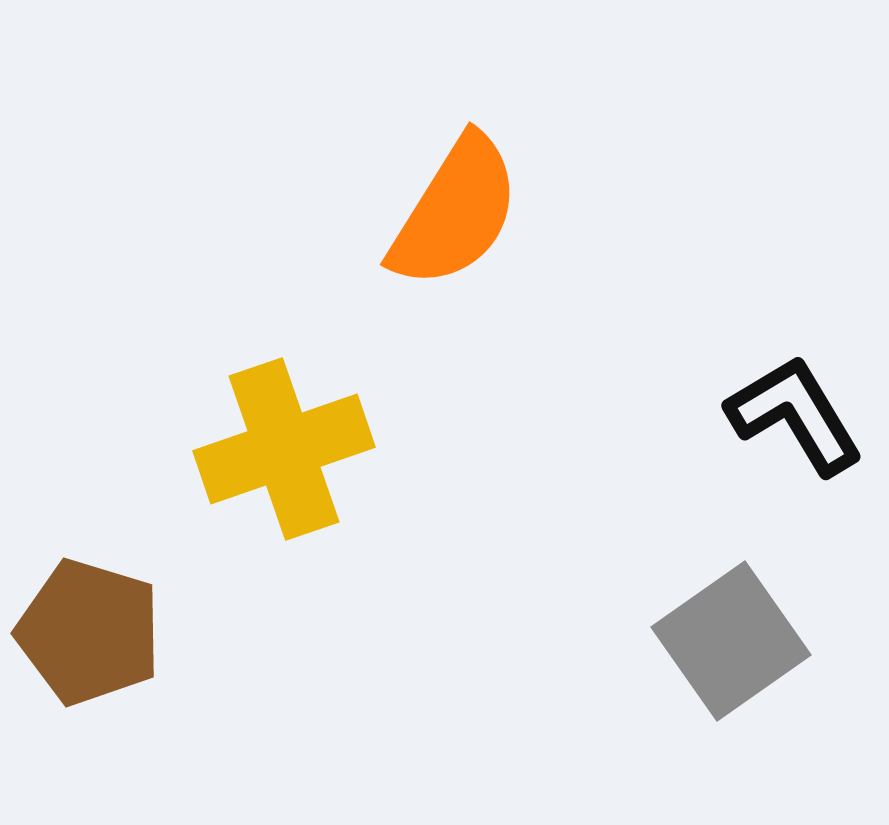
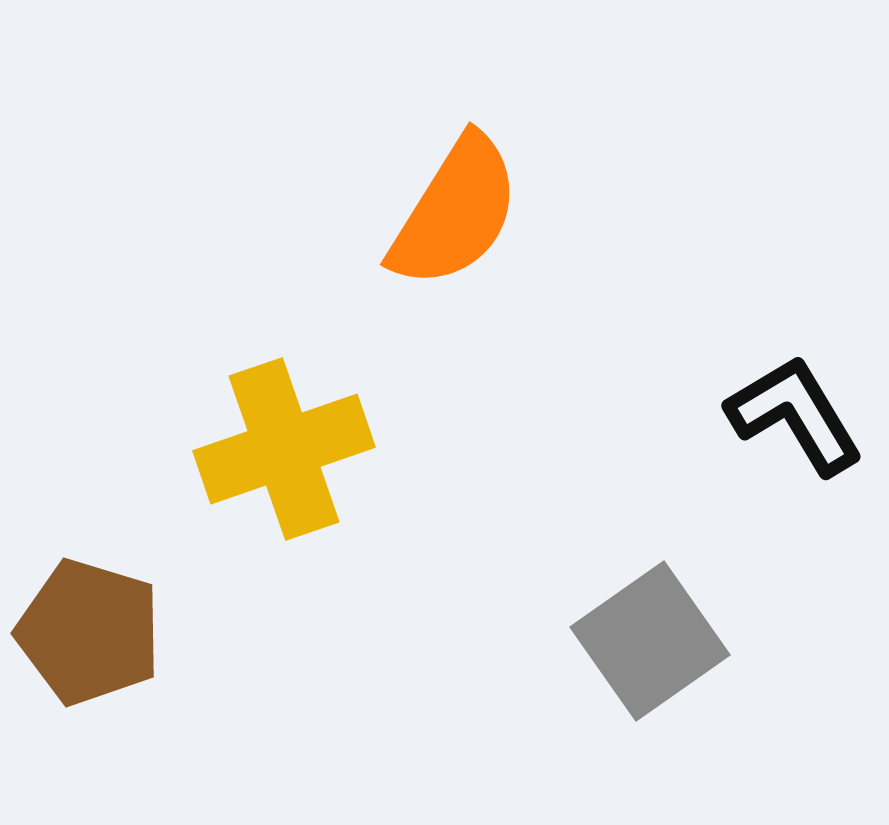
gray square: moved 81 px left
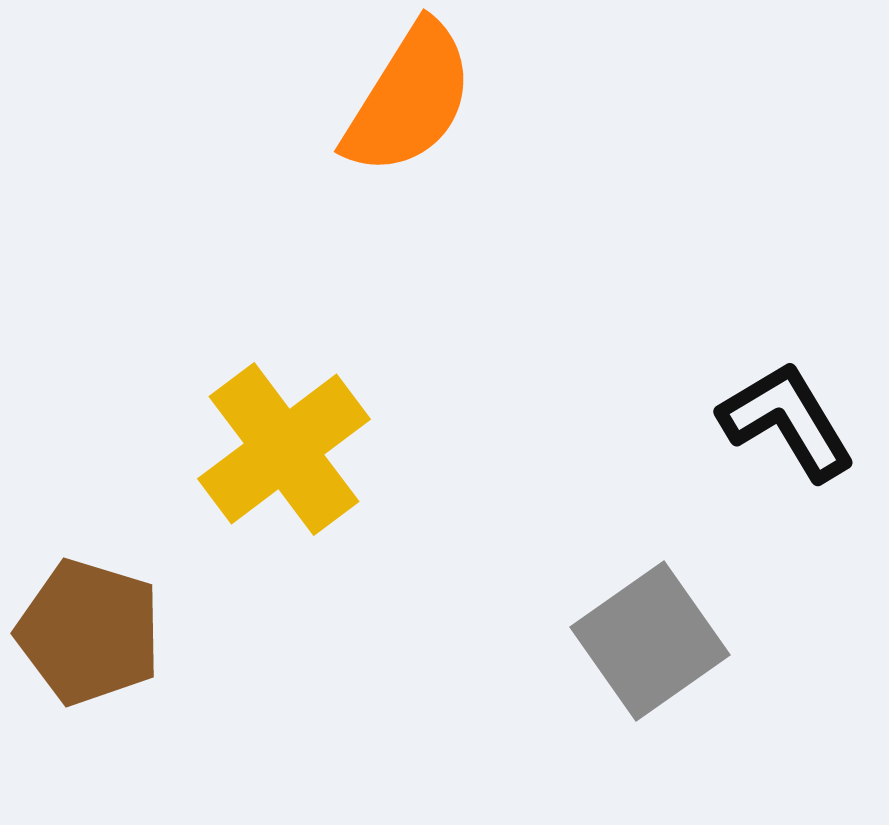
orange semicircle: moved 46 px left, 113 px up
black L-shape: moved 8 px left, 6 px down
yellow cross: rotated 18 degrees counterclockwise
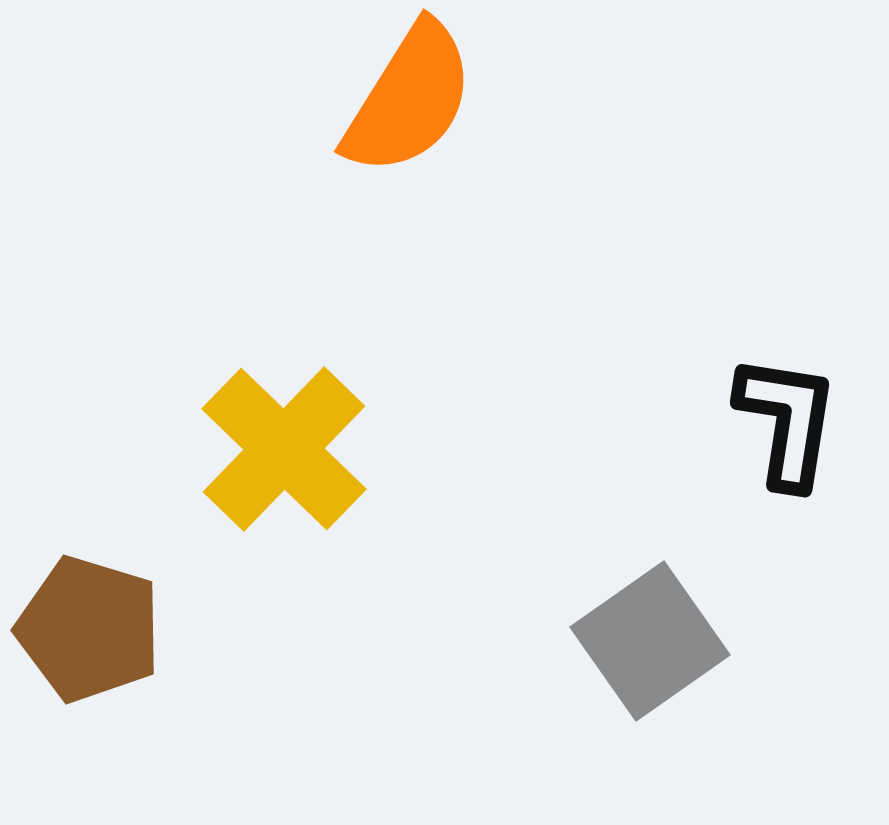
black L-shape: rotated 40 degrees clockwise
yellow cross: rotated 9 degrees counterclockwise
brown pentagon: moved 3 px up
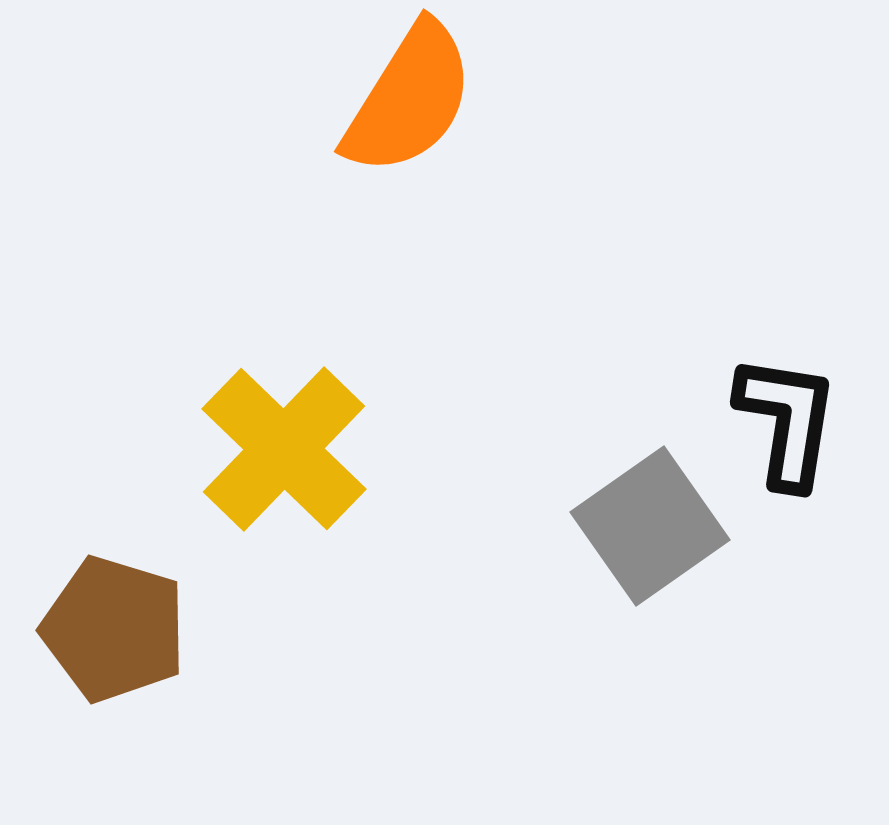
brown pentagon: moved 25 px right
gray square: moved 115 px up
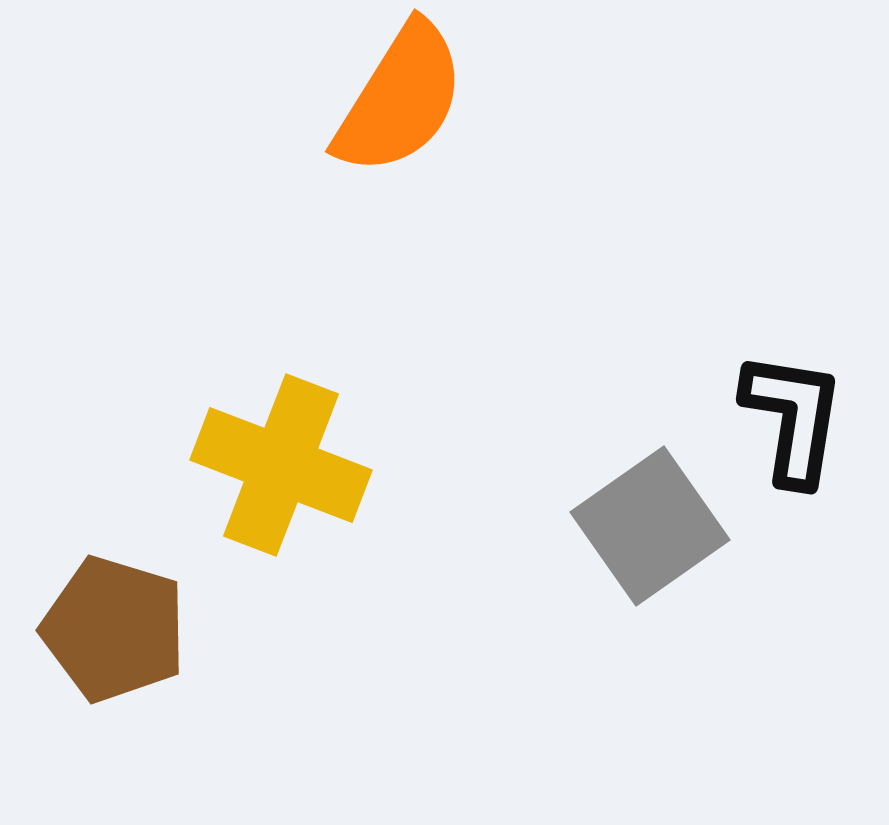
orange semicircle: moved 9 px left
black L-shape: moved 6 px right, 3 px up
yellow cross: moved 3 px left, 16 px down; rotated 23 degrees counterclockwise
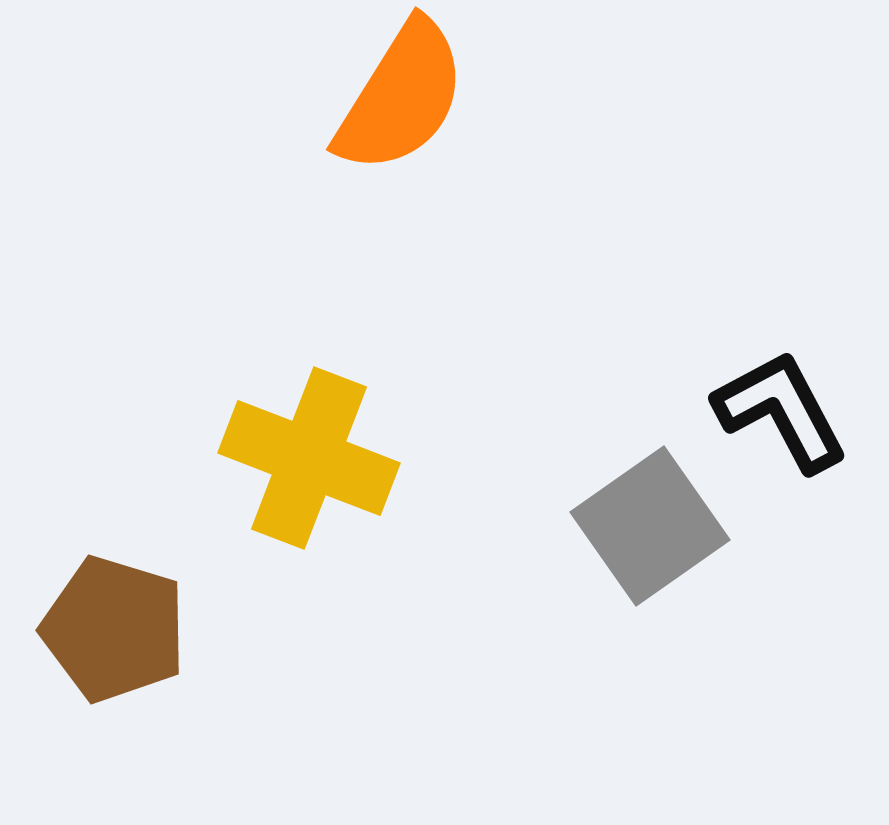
orange semicircle: moved 1 px right, 2 px up
black L-shape: moved 12 px left, 7 px up; rotated 37 degrees counterclockwise
yellow cross: moved 28 px right, 7 px up
